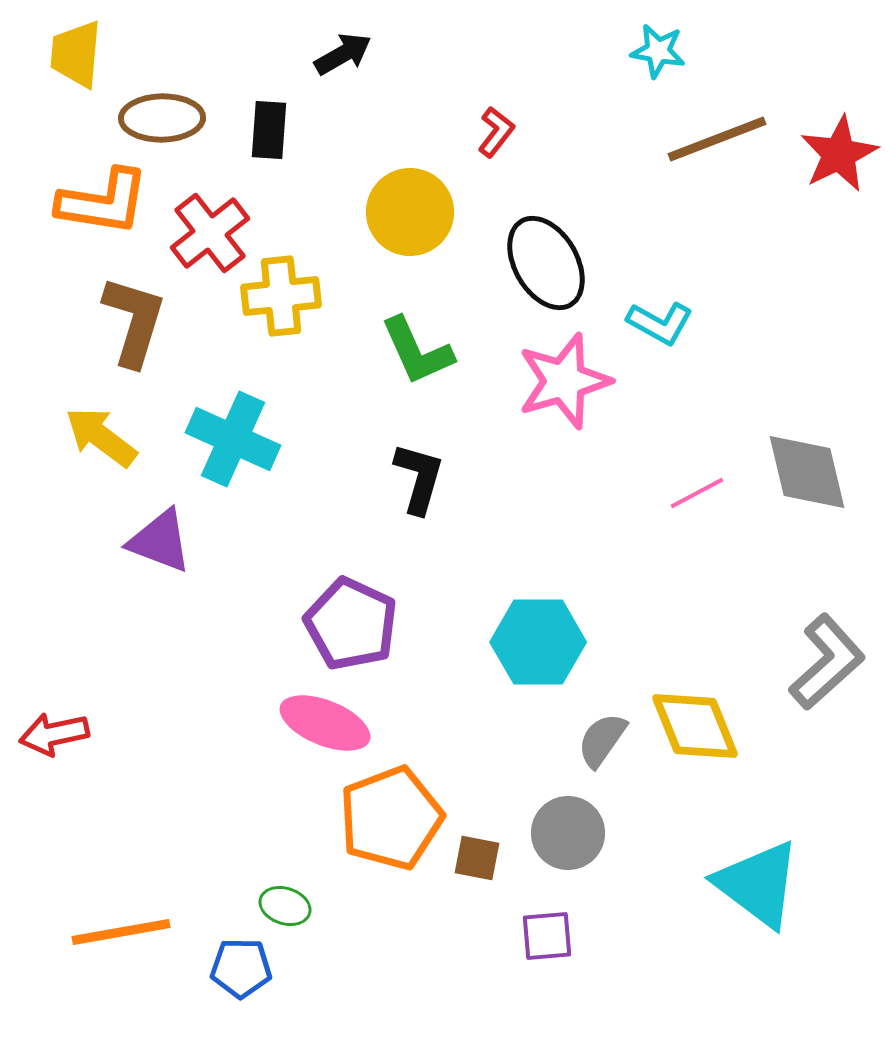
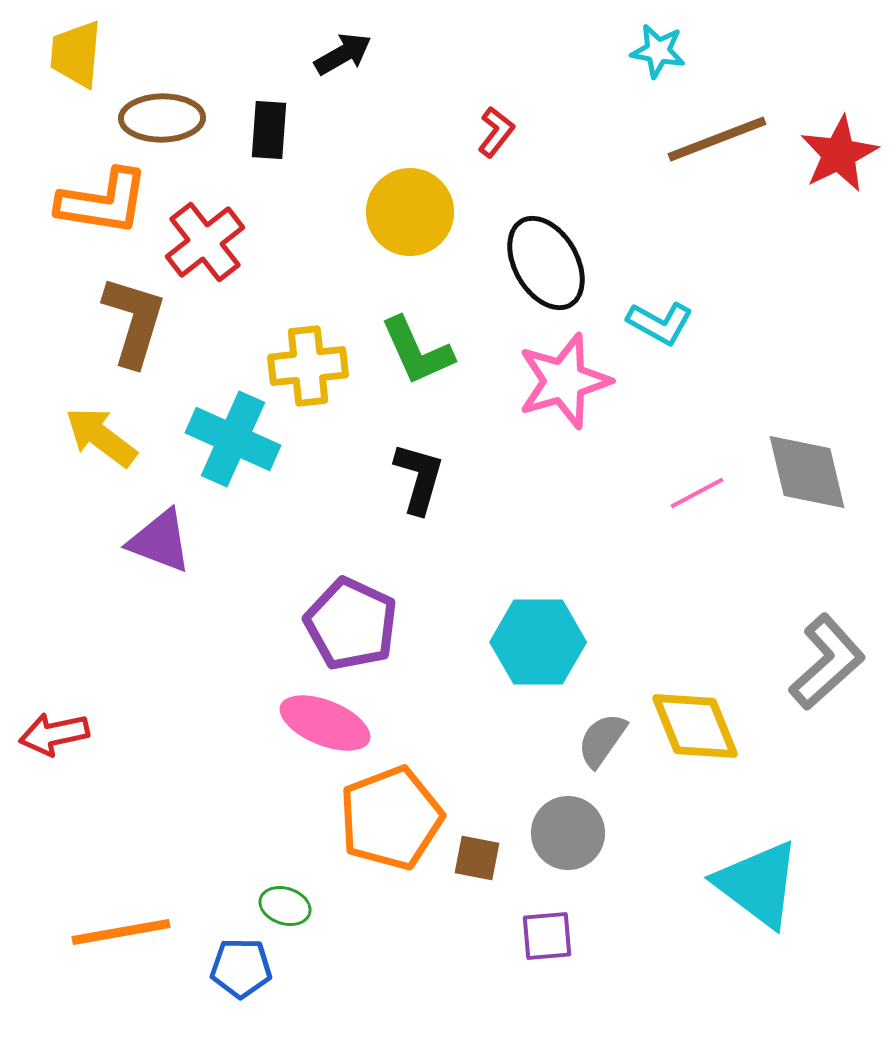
red cross: moved 5 px left, 9 px down
yellow cross: moved 27 px right, 70 px down
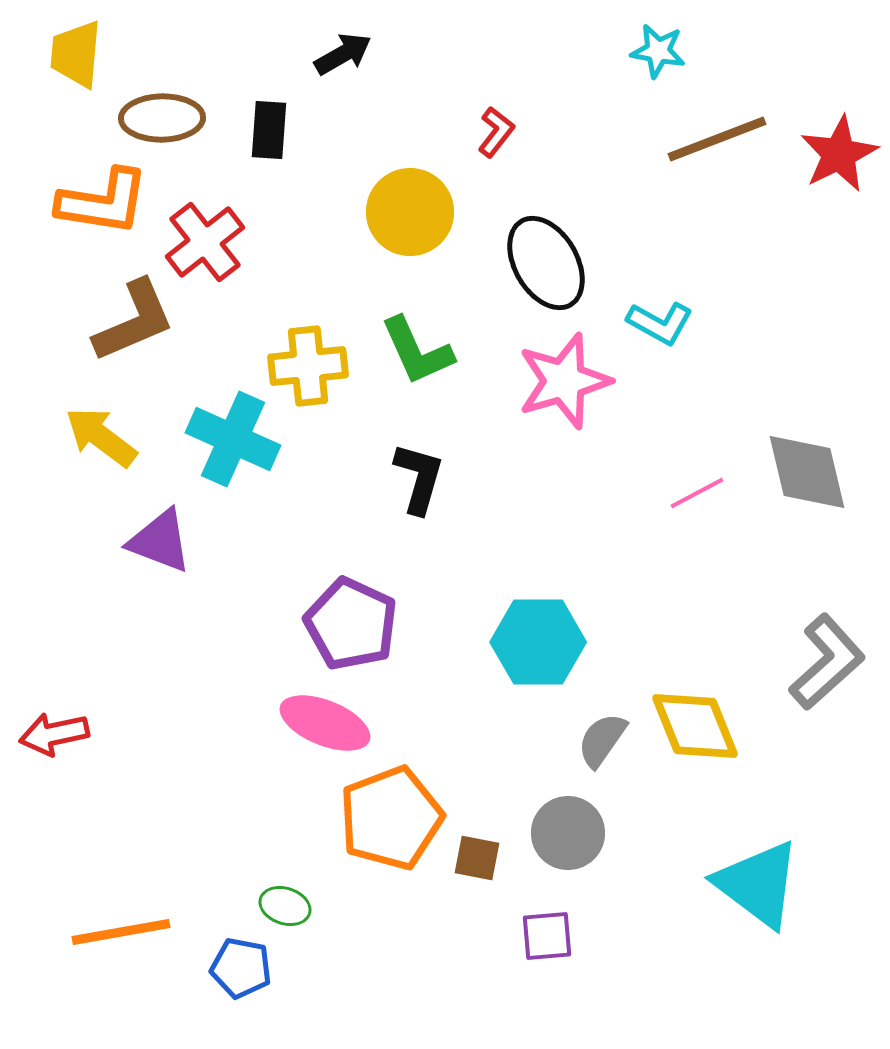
brown L-shape: rotated 50 degrees clockwise
blue pentagon: rotated 10 degrees clockwise
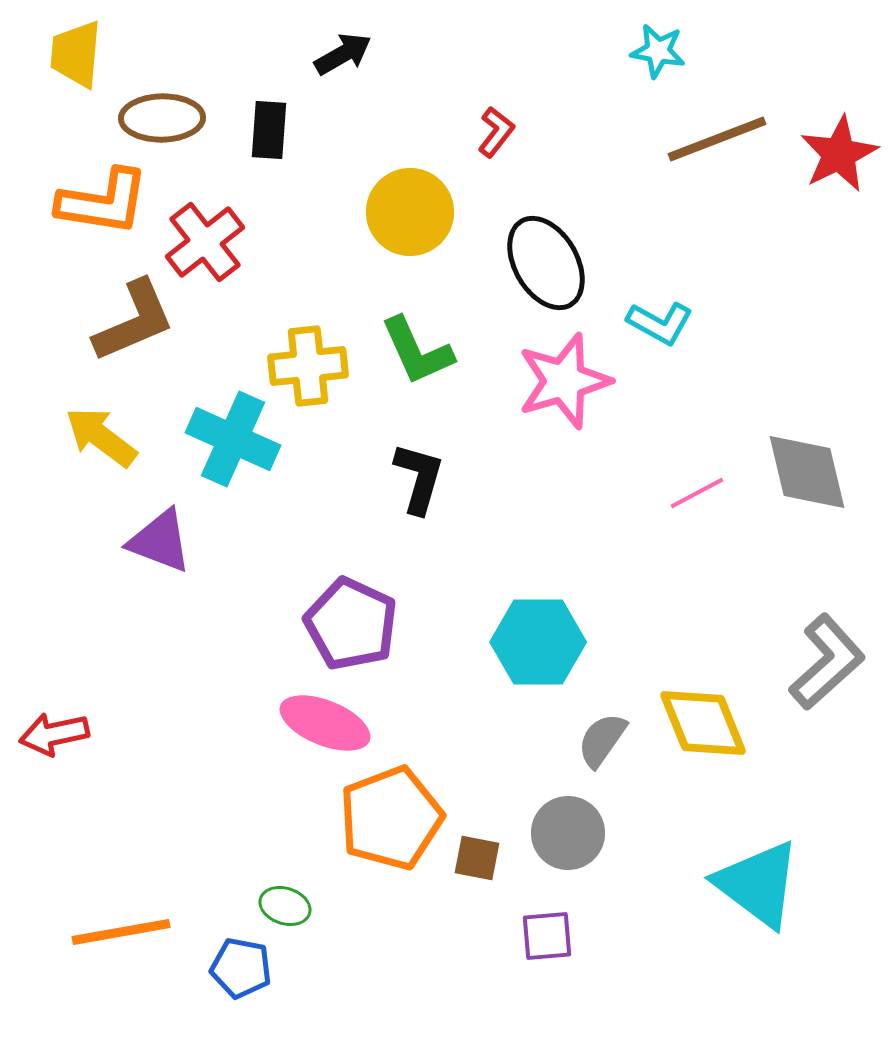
yellow diamond: moved 8 px right, 3 px up
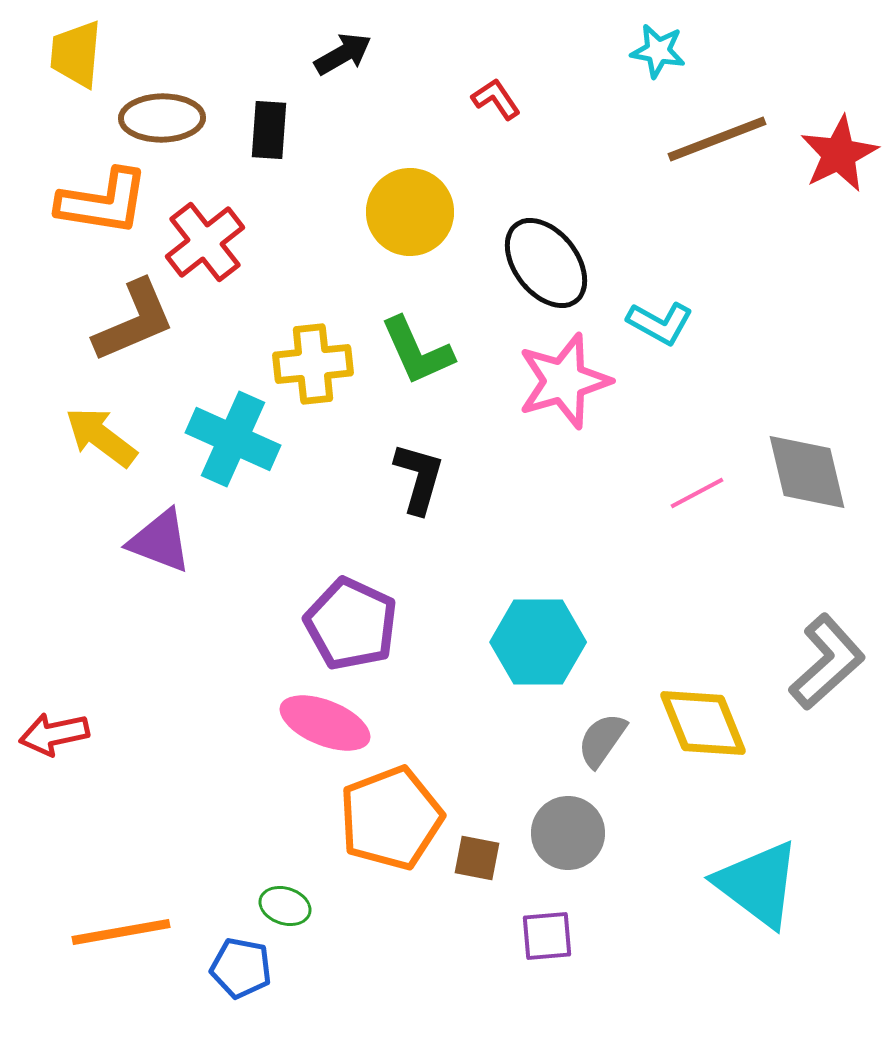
red L-shape: moved 33 px up; rotated 72 degrees counterclockwise
black ellipse: rotated 8 degrees counterclockwise
yellow cross: moved 5 px right, 2 px up
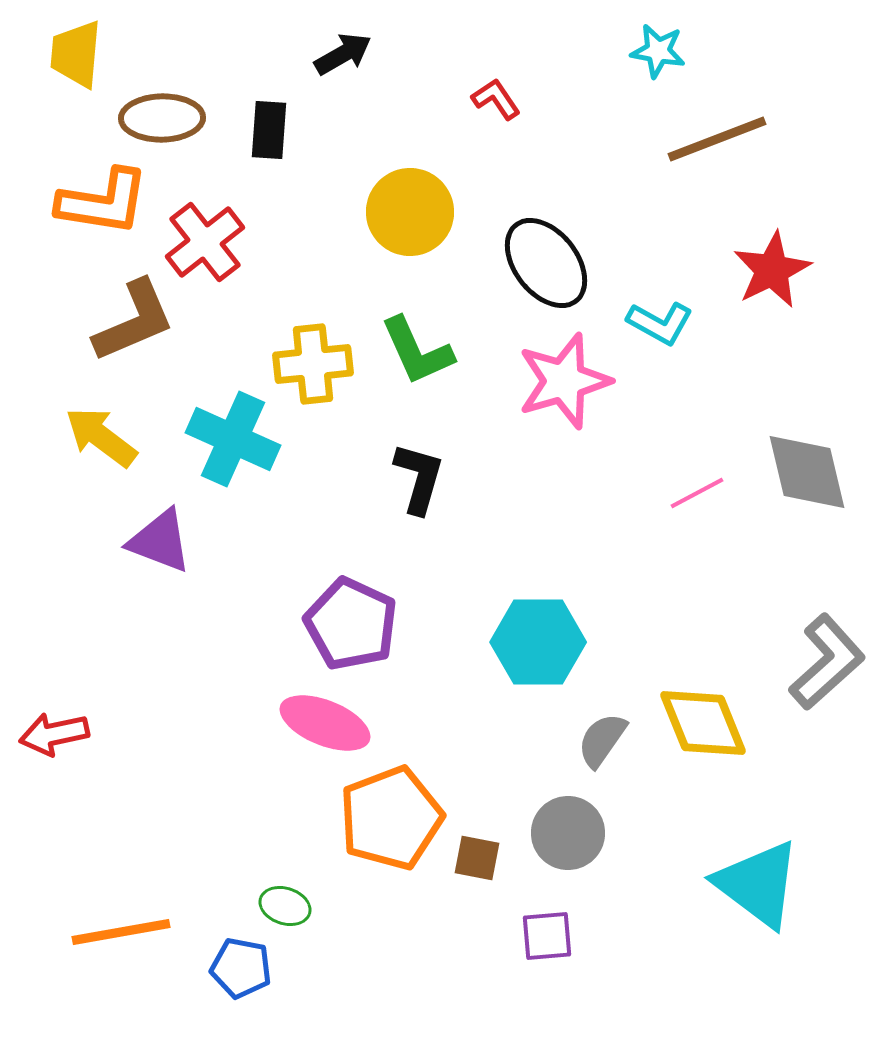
red star: moved 67 px left, 116 px down
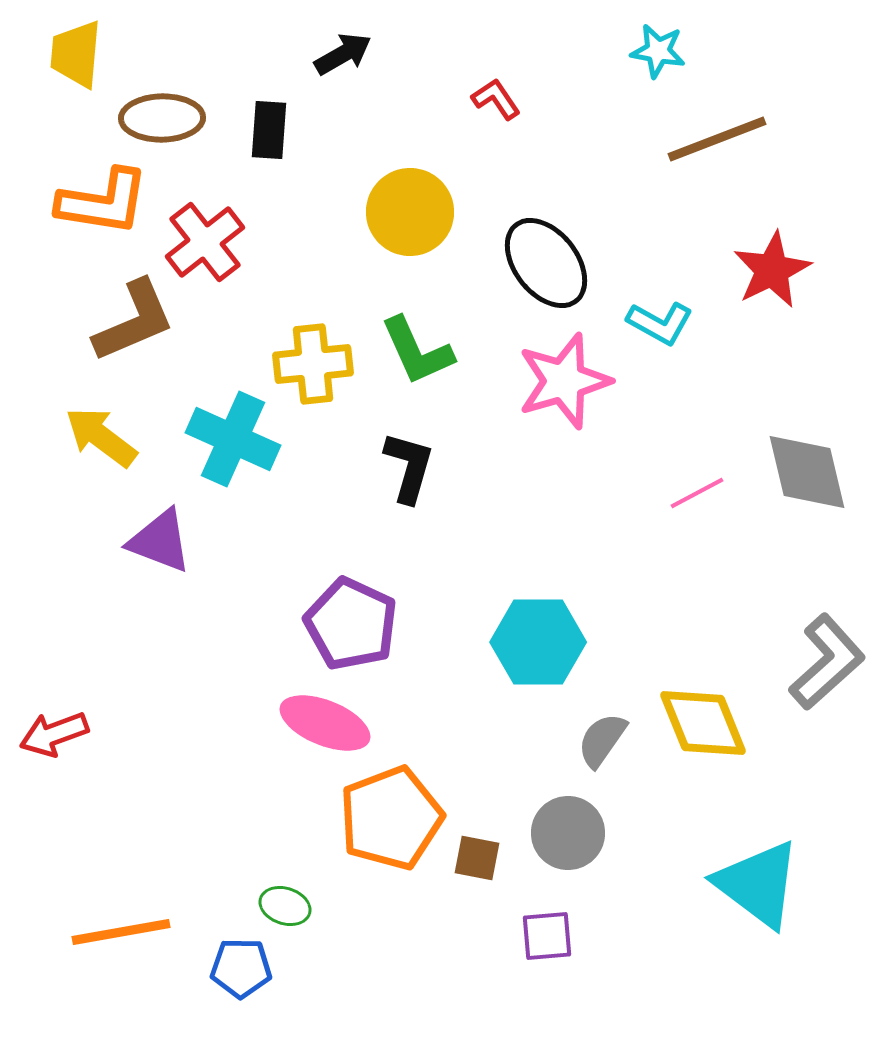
black L-shape: moved 10 px left, 11 px up
red arrow: rotated 8 degrees counterclockwise
blue pentagon: rotated 10 degrees counterclockwise
